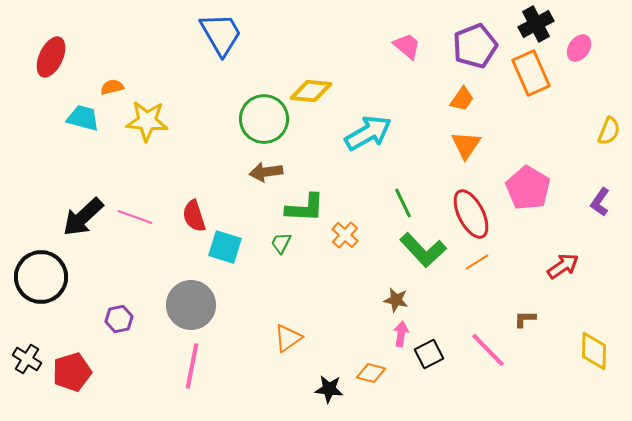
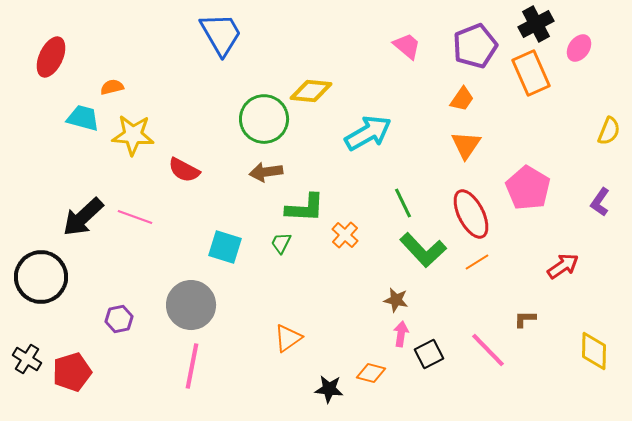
yellow star at (147, 121): moved 14 px left, 14 px down
red semicircle at (194, 216): moved 10 px left, 46 px up; rotated 44 degrees counterclockwise
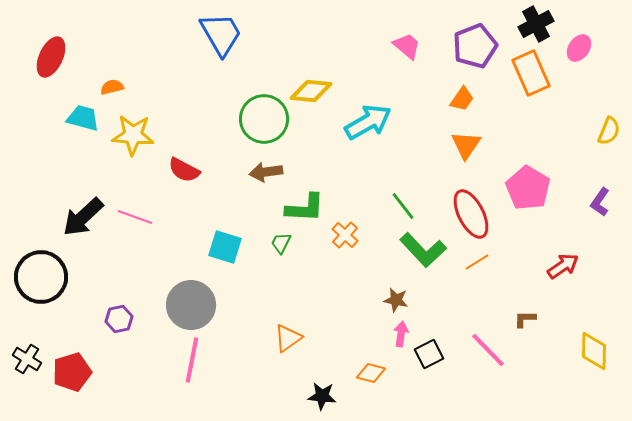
cyan arrow at (368, 133): moved 11 px up
green line at (403, 203): moved 3 px down; rotated 12 degrees counterclockwise
pink line at (192, 366): moved 6 px up
black star at (329, 389): moved 7 px left, 7 px down
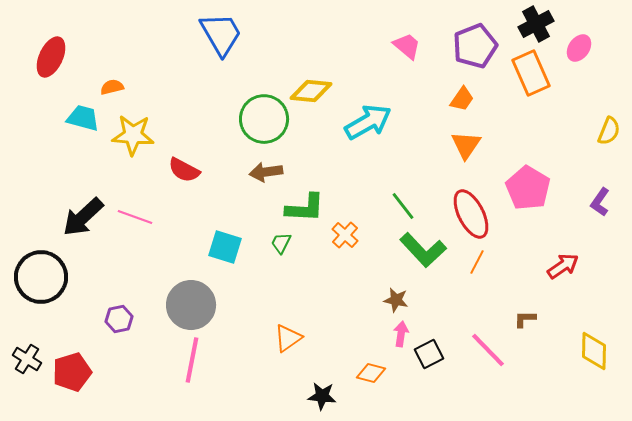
orange line at (477, 262): rotated 30 degrees counterclockwise
